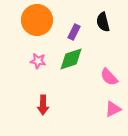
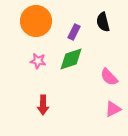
orange circle: moved 1 px left, 1 px down
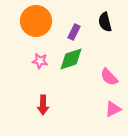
black semicircle: moved 2 px right
pink star: moved 2 px right
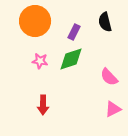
orange circle: moved 1 px left
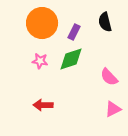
orange circle: moved 7 px right, 2 px down
red arrow: rotated 90 degrees clockwise
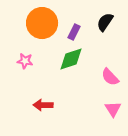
black semicircle: rotated 48 degrees clockwise
pink star: moved 15 px left
pink semicircle: moved 1 px right
pink triangle: rotated 36 degrees counterclockwise
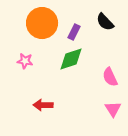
black semicircle: rotated 78 degrees counterclockwise
pink semicircle: rotated 18 degrees clockwise
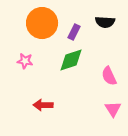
black semicircle: rotated 42 degrees counterclockwise
green diamond: moved 1 px down
pink semicircle: moved 1 px left, 1 px up
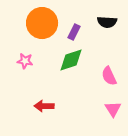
black semicircle: moved 2 px right
red arrow: moved 1 px right, 1 px down
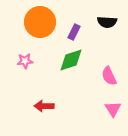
orange circle: moved 2 px left, 1 px up
pink star: rotated 14 degrees counterclockwise
